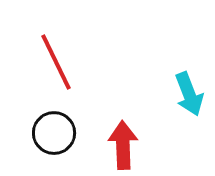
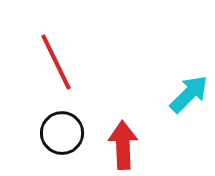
cyan arrow: rotated 114 degrees counterclockwise
black circle: moved 8 px right
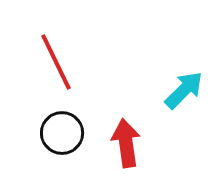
cyan arrow: moved 5 px left, 4 px up
red arrow: moved 3 px right, 2 px up; rotated 6 degrees counterclockwise
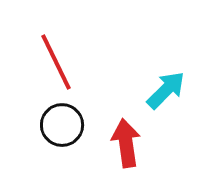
cyan arrow: moved 18 px left
black circle: moved 8 px up
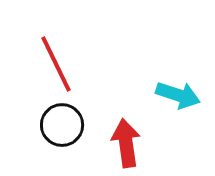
red line: moved 2 px down
cyan arrow: moved 12 px right, 5 px down; rotated 63 degrees clockwise
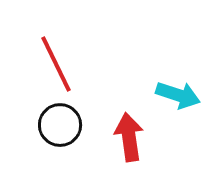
black circle: moved 2 px left
red arrow: moved 3 px right, 6 px up
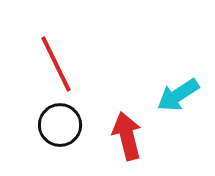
cyan arrow: rotated 129 degrees clockwise
red arrow: moved 2 px left, 1 px up; rotated 6 degrees counterclockwise
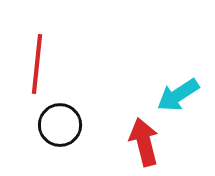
red line: moved 19 px left; rotated 32 degrees clockwise
red arrow: moved 17 px right, 6 px down
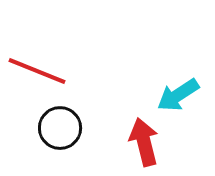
red line: moved 7 px down; rotated 74 degrees counterclockwise
black circle: moved 3 px down
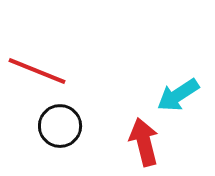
black circle: moved 2 px up
